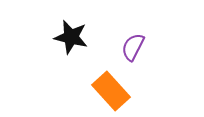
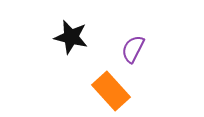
purple semicircle: moved 2 px down
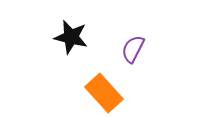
orange rectangle: moved 7 px left, 2 px down
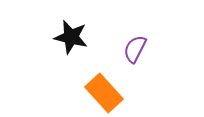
purple semicircle: moved 2 px right
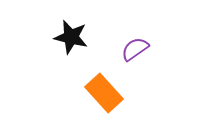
purple semicircle: rotated 28 degrees clockwise
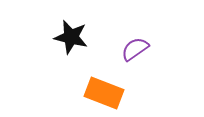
orange rectangle: rotated 27 degrees counterclockwise
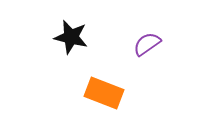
purple semicircle: moved 12 px right, 5 px up
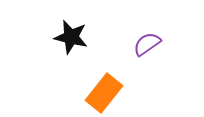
orange rectangle: rotated 72 degrees counterclockwise
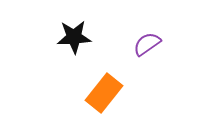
black star: moved 3 px right; rotated 16 degrees counterclockwise
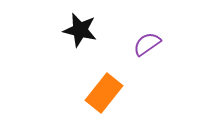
black star: moved 6 px right, 7 px up; rotated 16 degrees clockwise
